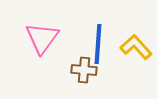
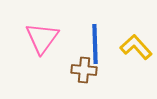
blue line: moved 3 px left; rotated 6 degrees counterclockwise
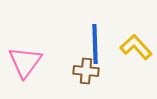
pink triangle: moved 17 px left, 24 px down
brown cross: moved 2 px right, 1 px down
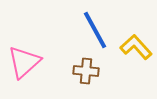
blue line: moved 14 px up; rotated 27 degrees counterclockwise
pink triangle: moved 1 px left; rotated 12 degrees clockwise
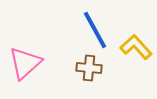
pink triangle: moved 1 px right, 1 px down
brown cross: moved 3 px right, 3 px up
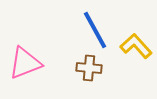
yellow L-shape: moved 1 px up
pink triangle: rotated 21 degrees clockwise
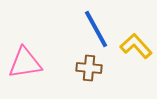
blue line: moved 1 px right, 1 px up
pink triangle: rotated 12 degrees clockwise
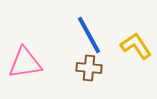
blue line: moved 7 px left, 6 px down
yellow L-shape: rotated 8 degrees clockwise
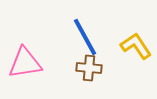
blue line: moved 4 px left, 2 px down
